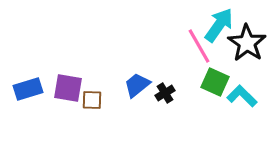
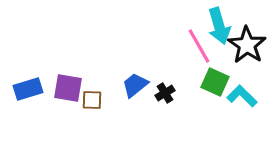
cyan arrow: moved 1 px down; rotated 129 degrees clockwise
black star: moved 2 px down
blue trapezoid: moved 2 px left
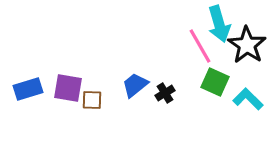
cyan arrow: moved 2 px up
pink line: moved 1 px right
cyan L-shape: moved 6 px right, 3 px down
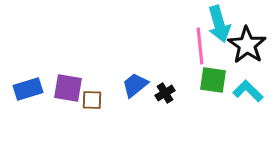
pink line: rotated 24 degrees clockwise
green square: moved 2 px left, 2 px up; rotated 16 degrees counterclockwise
cyan L-shape: moved 8 px up
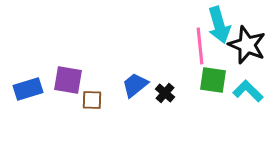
cyan arrow: moved 1 px down
black star: rotated 12 degrees counterclockwise
purple square: moved 8 px up
black cross: rotated 18 degrees counterclockwise
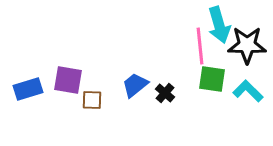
black star: rotated 21 degrees counterclockwise
green square: moved 1 px left, 1 px up
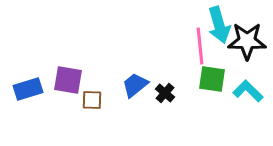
black star: moved 4 px up
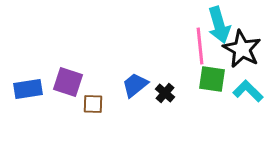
black star: moved 5 px left, 8 px down; rotated 27 degrees clockwise
purple square: moved 2 px down; rotated 8 degrees clockwise
blue rectangle: rotated 8 degrees clockwise
brown square: moved 1 px right, 4 px down
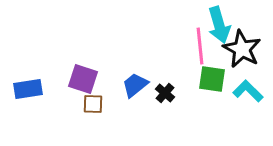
purple square: moved 15 px right, 3 px up
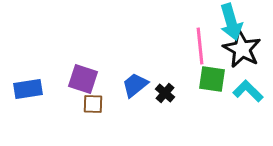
cyan arrow: moved 12 px right, 3 px up
